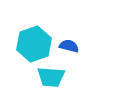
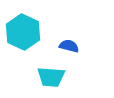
cyan hexagon: moved 11 px left, 12 px up; rotated 16 degrees counterclockwise
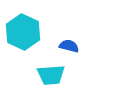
cyan trapezoid: moved 2 px up; rotated 8 degrees counterclockwise
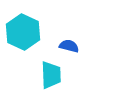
cyan trapezoid: rotated 88 degrees counterclockwise
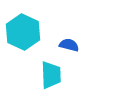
blue semicircle: moved 1 px up
